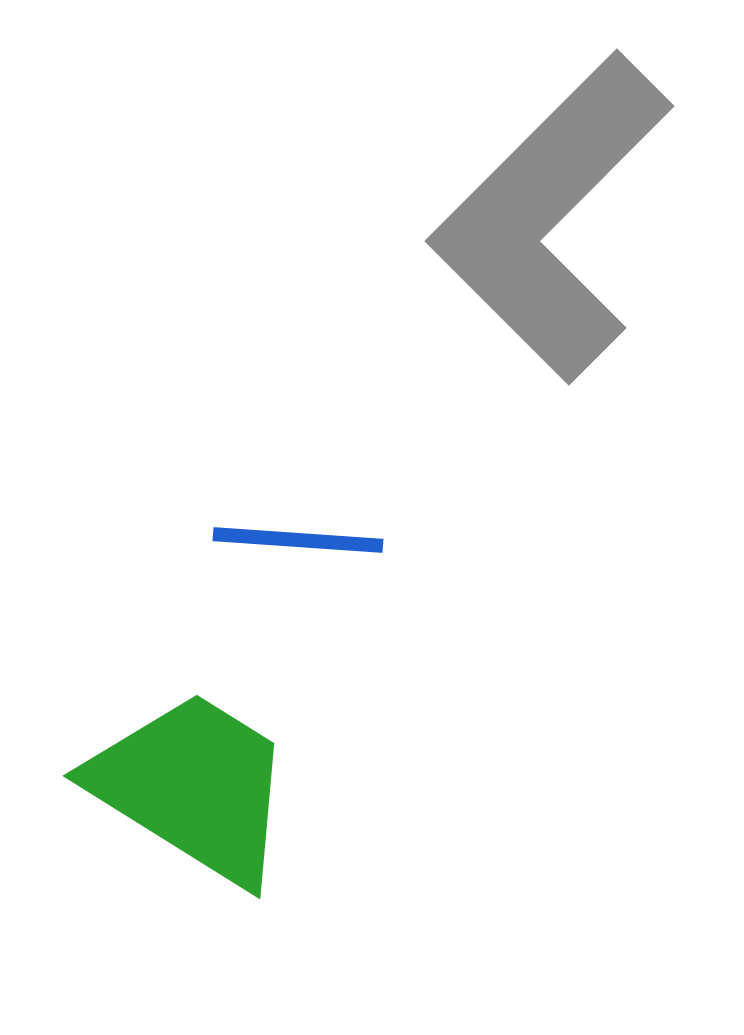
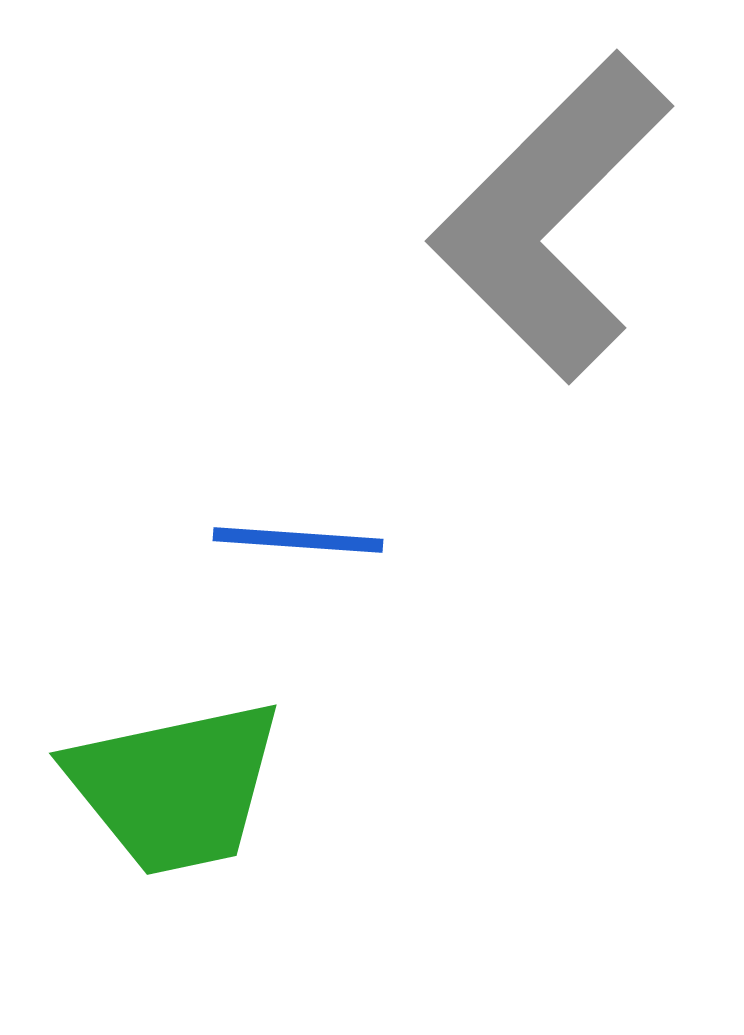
green trapezoid: moved 18 px left; rotated 136 degrees clockwise
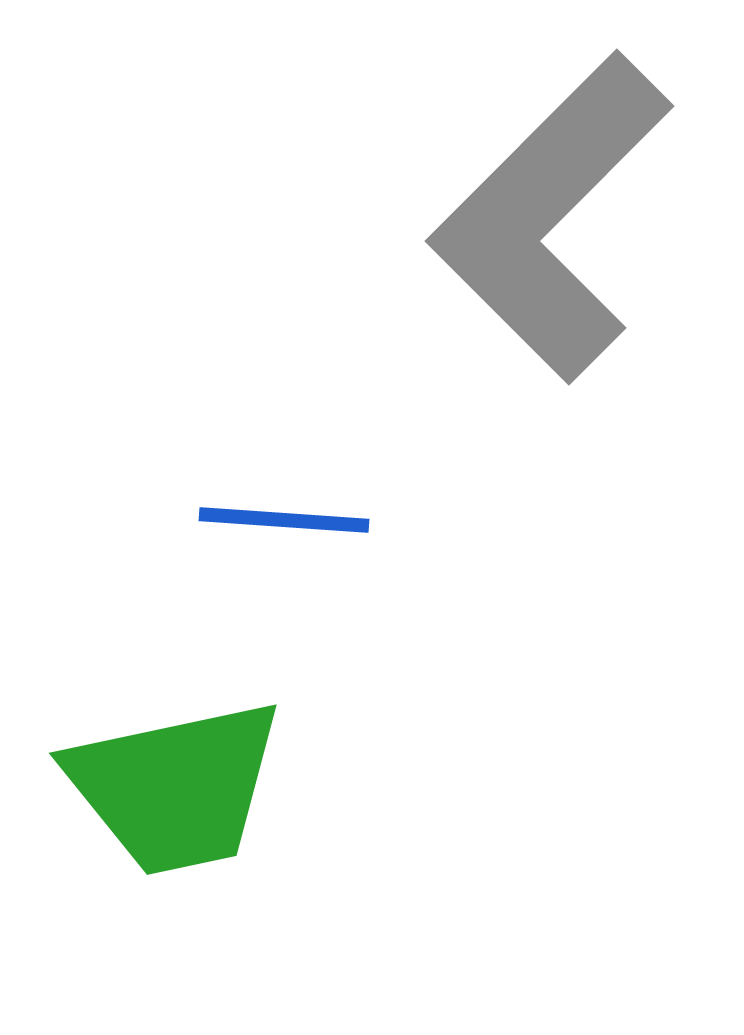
blue line: moved 14 px left, 20 px up
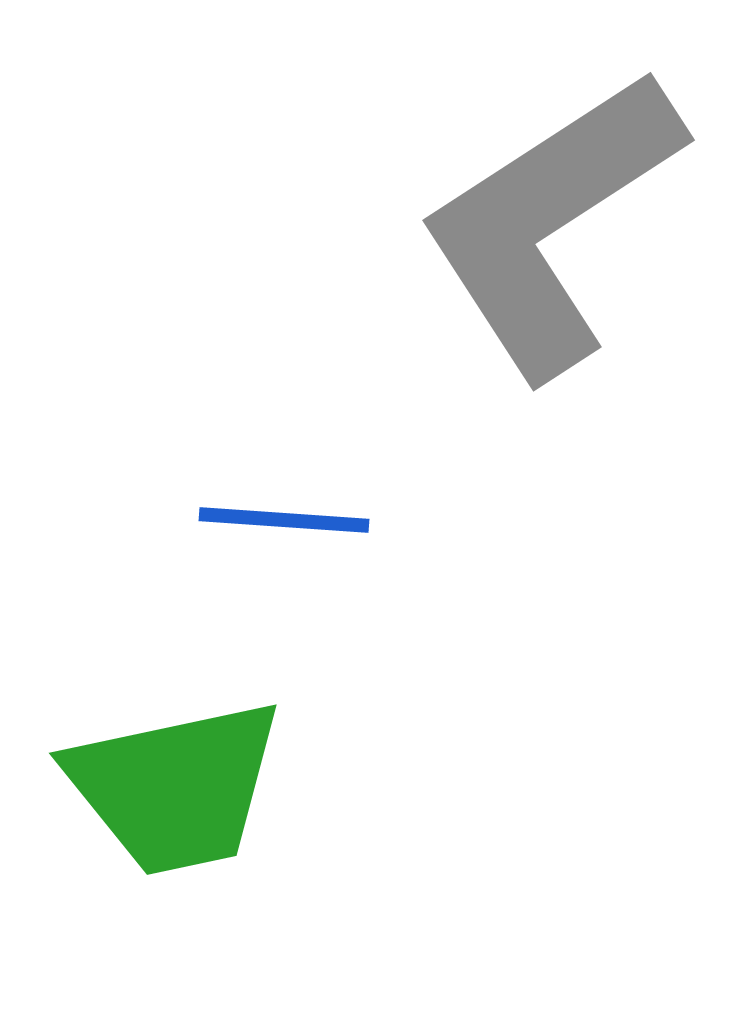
gray L-shape: moved 6 px down; rotated 12 degrees clockwise
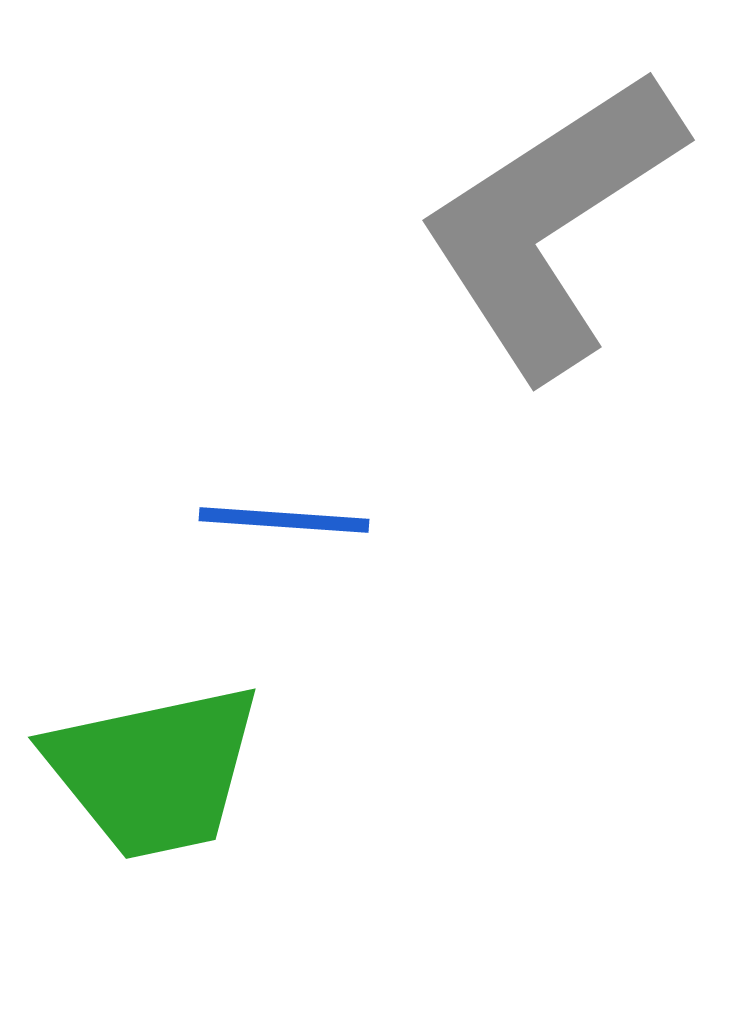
green trapezoid: moved 21 px left, 16 px up
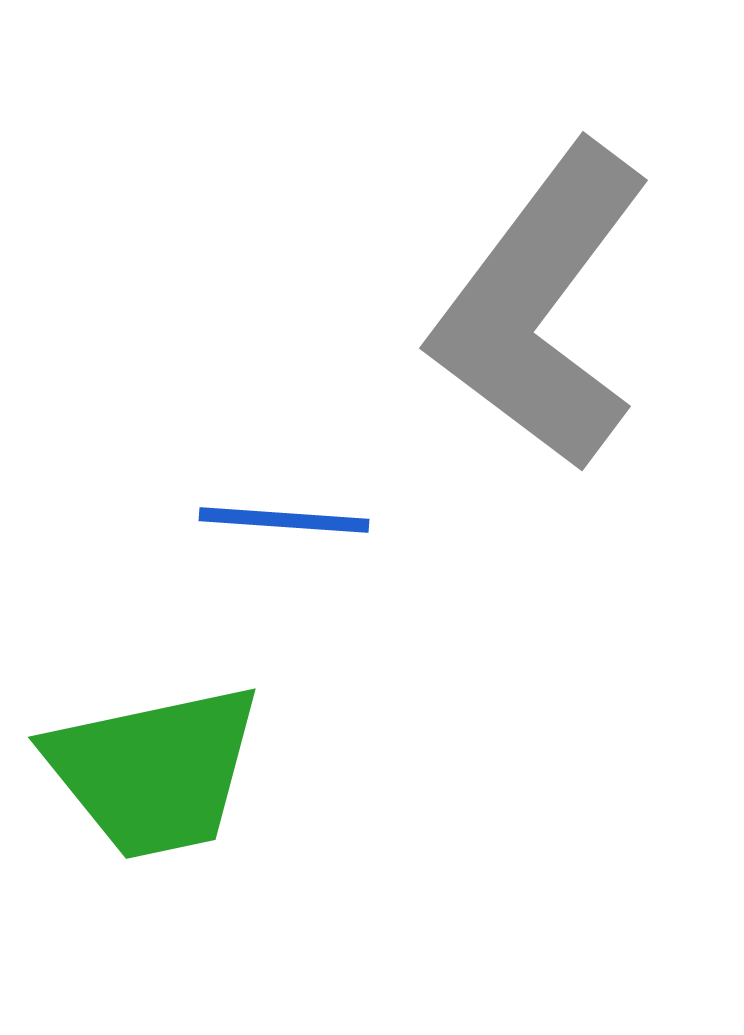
gray L-shape: moved 10 px left, 84 px down; rotated 20 degrees counterclockwise
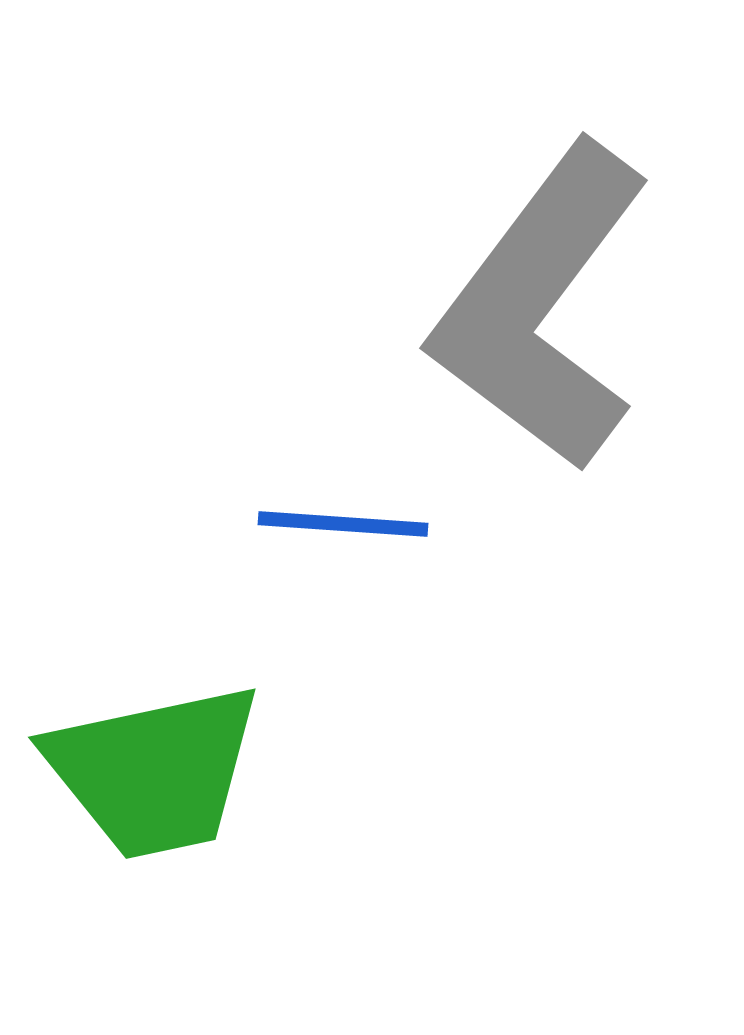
blue line: moved 59 px right, 4 px down
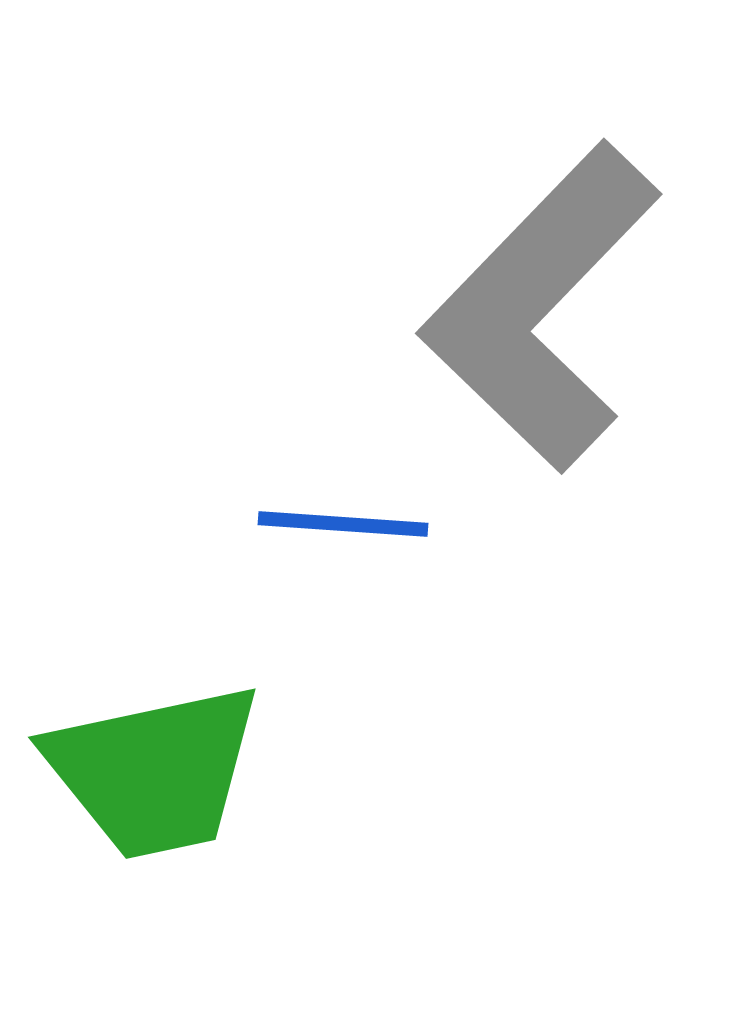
gray L-shape: rotated 7 degrees clockwise
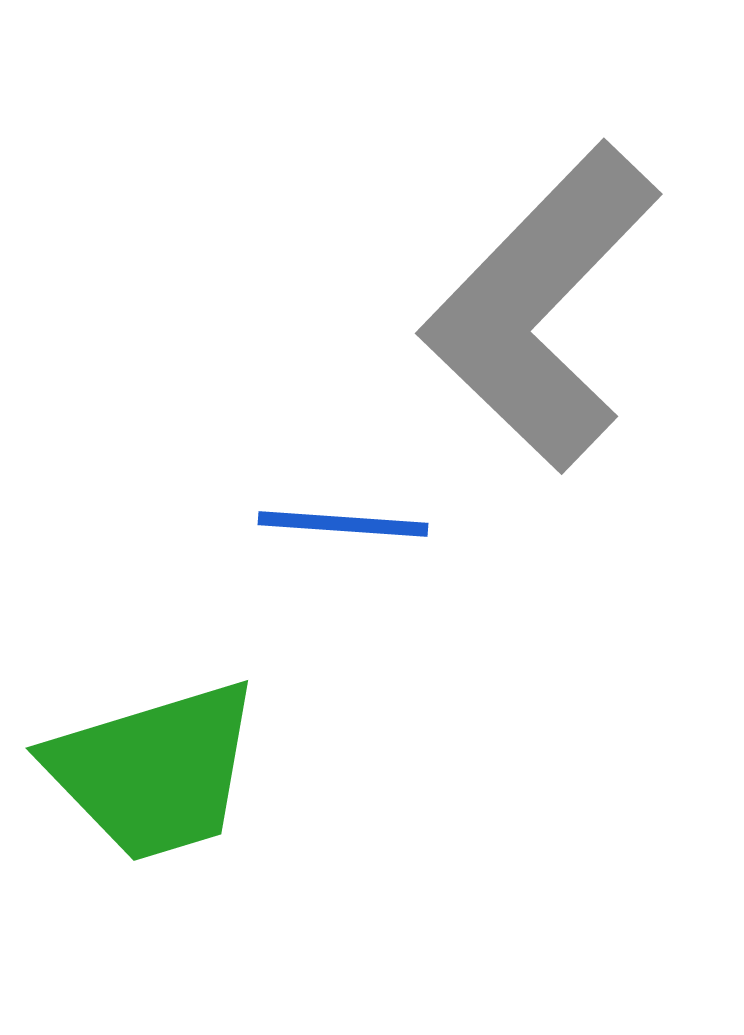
green trapezoid: rotated 5 degrees counterclockwise
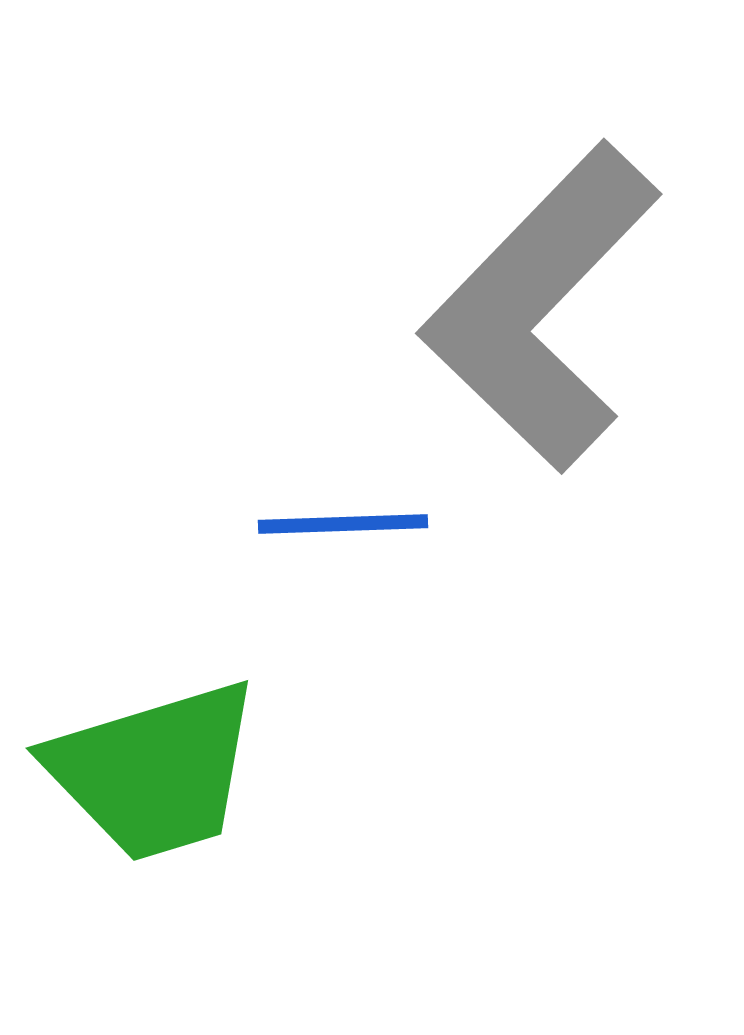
blue line: rotated 6 degrees counterclockwise
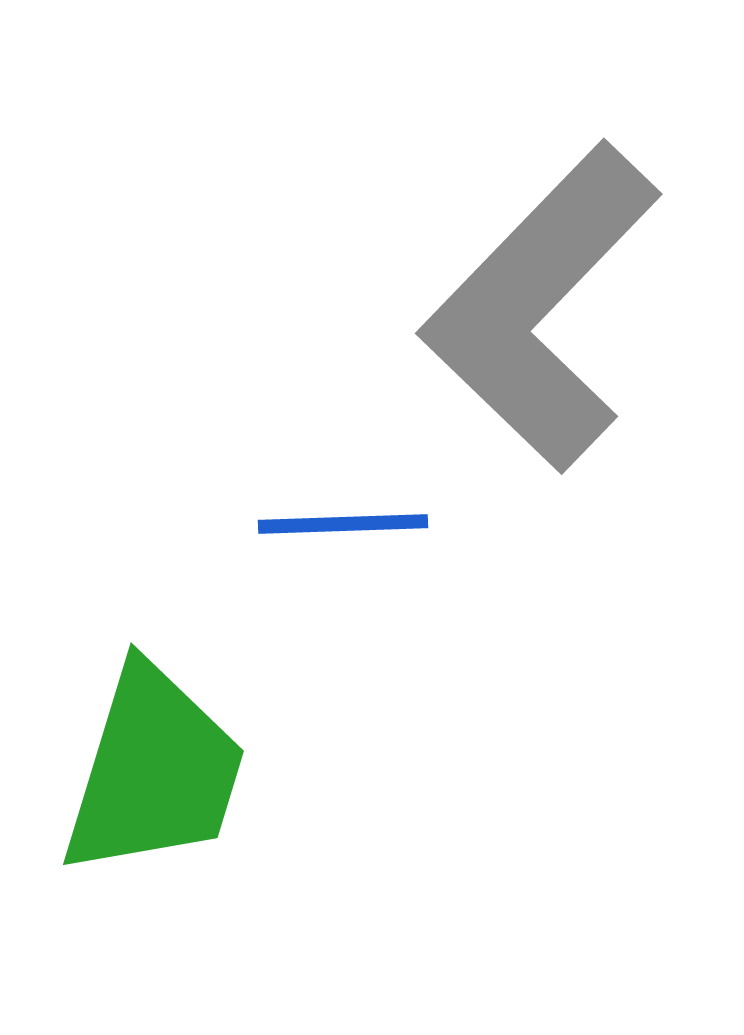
green trapezoid: rotated 56 degrees counterclockwise
